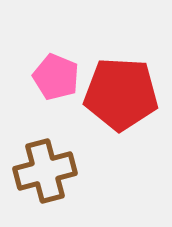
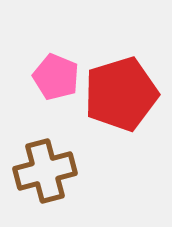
red pentagon: rotated 20 degrees counterclockwise
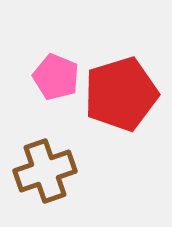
brown cross: rotated 4 degrees counterclockwise
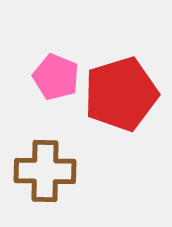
brown cross: rotated 20 degrees clockwise
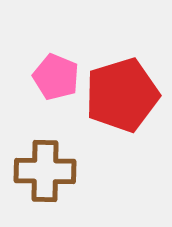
red pentagon: moved 1 px right, 1 px down
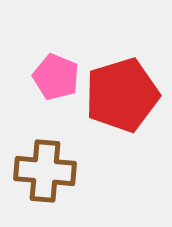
brown cross: rotated 4 degrees clockwise
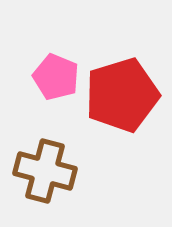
brown cross: rotated 10 degrees clockwise
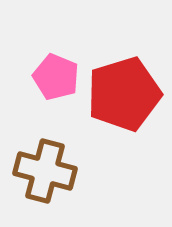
red pentagon: moved 2 px right, 1 px up
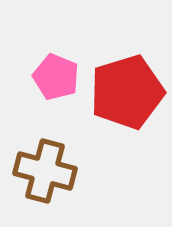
red pentagon: moved 3 px right, 2 px up
